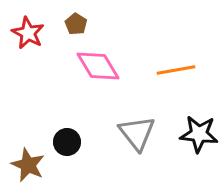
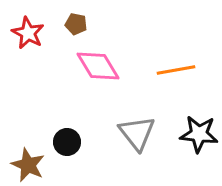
brown pentagon: rotated 20 degrees counterclockwise
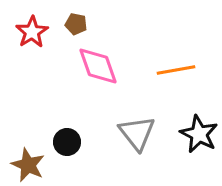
red star: moved 4 px right, 1 px up; rotated 12 degrees clockwise
pink diamond: rotated 12 degrees clockwise
black star: rotated 21 degrees clockwise
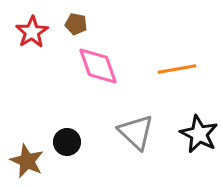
orange line: moved 1 px right, 1 px up
gray triangle: moved 1 px left, 1 px up; rotated 9 degrees counterclockwise
brown star: moved 1 px left, 4 px up
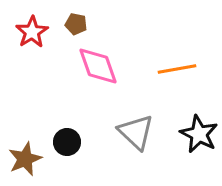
brown star: moved 2 px left, 2 px up; rotated 24 degrees clockwise
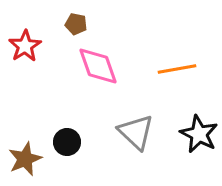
red star: moved 7 px left, 14 px down
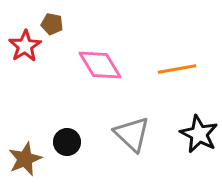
brown pentagon: moved 24 px left
pink diamond: moved 2 px right, 1 px up; rotated 12 degrees counterclockwise
gray triangle: moved 4 px left, 2 px down
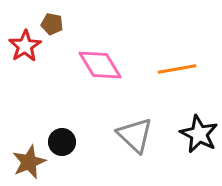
gray triangle: moved 3 px right, 1 px down
black circle: moved 5 px left
brown star: moved 4 px right, 3 px down
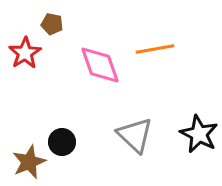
red star: moved 7 px down
pink diamond: rotated 12 degrees clockwise
orange line: moved 22 px left, 20 px up
